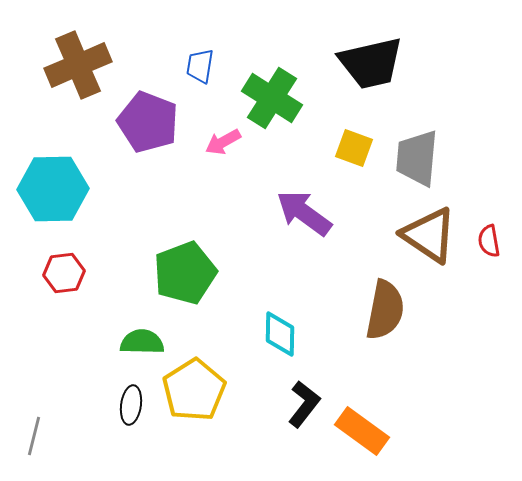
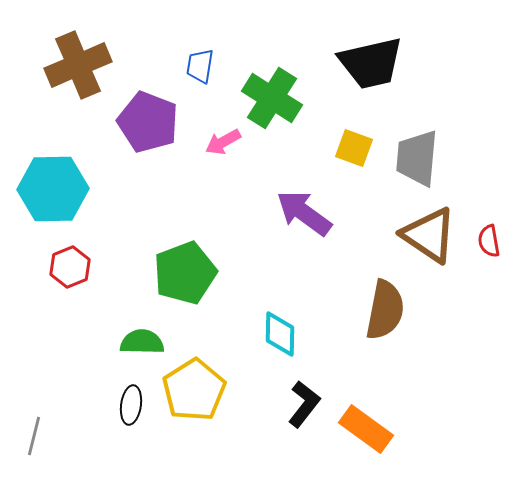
red hexagon: moved 6 px right, 6 px up; rotated 15 degrees counterclockwise
orange rectangle: moved 4 px right, 2 px up
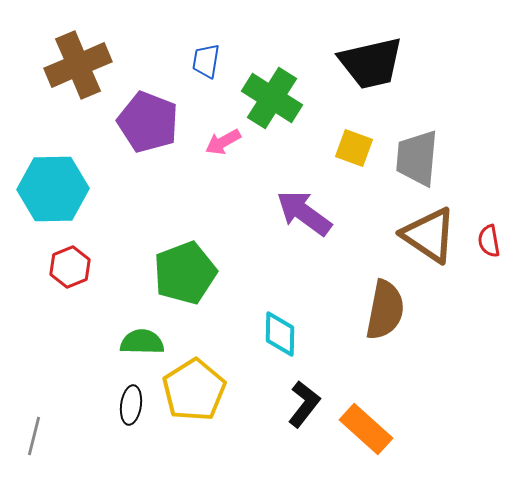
blue trapezoid: moved 6 px right, 5 px up
orange rectangle: rotated 6 degrees clockwise
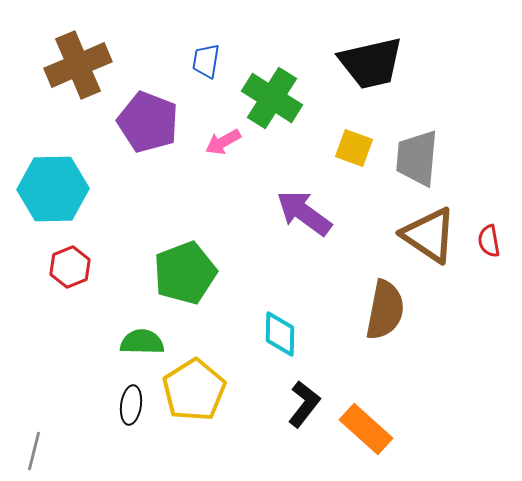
gray line: moved 15 px down
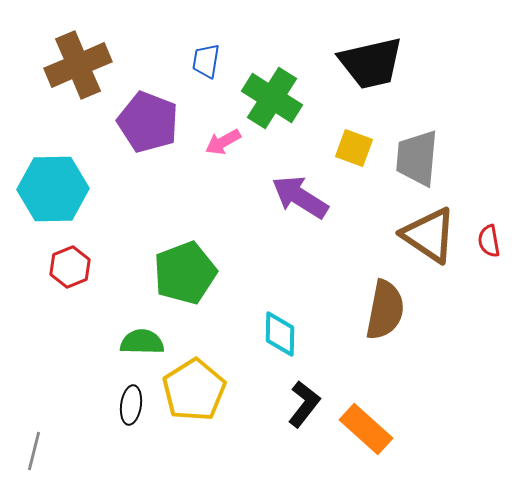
purple arrow: moved 4 px left, 16 px up; rotated 4 degrees counterclockwise
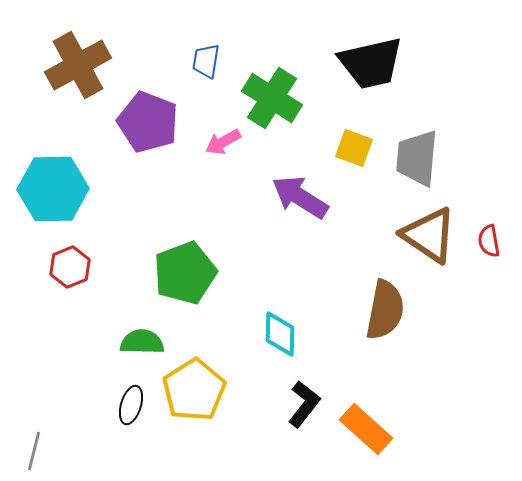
brown cross: rotated 6 degrees counterclockwise
black ellipse: rotated 9 degrees clockwise
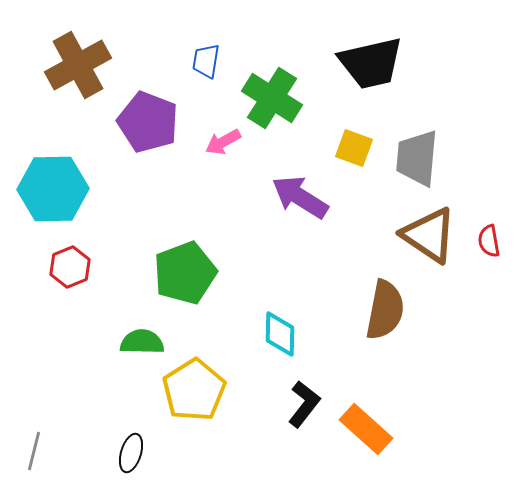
black ellipse: moved 48 px down
